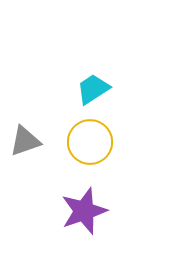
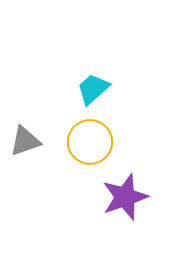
cyan trapezoid: rotated 9 degrees counterclockwise
purple star: moved 41 px right, 14 px up
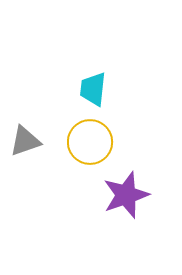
cyan trapezoid: rotated 42 degrees counterclockwise
purple star: moved 1 px right, 2 px up
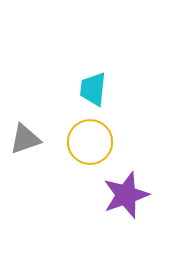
gray triangle: moved 2 px up
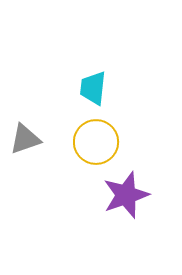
cyan trapezoid: moved 1 px up
yellow circle: moved 6 px right
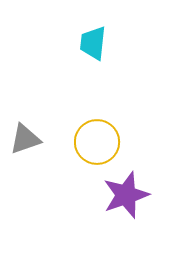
cyan trapezoid: moved 45 px up
yellow circle: moved 1 px right
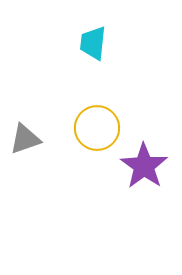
yellow circle: moved 14 px up
purple star: moved 18 px right, 29 px up; rotated 18 degrees counterclockwise
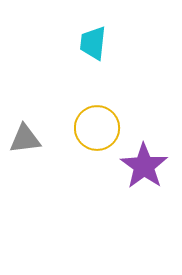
gray triangle: rotated 12 degrees clockwise
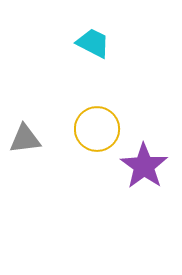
cyan trapezoid: rotated 111 degrees clockwise
yellow circle: moved 1 px down
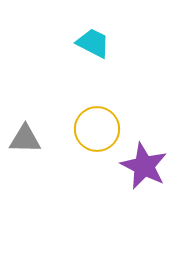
gray triangle: rotated 8 degrees clockwise
purple star: rotated 9 degrees counterclockwise
